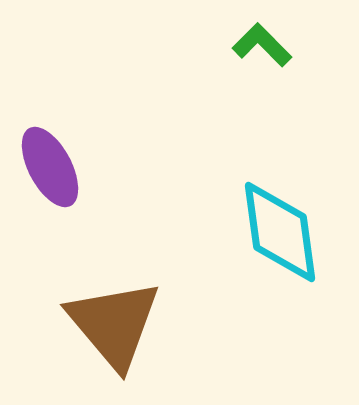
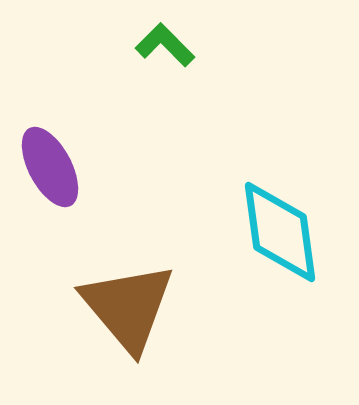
green L-shape: moved 97 px left
brown triangle: moved 14 px right, 17 px up
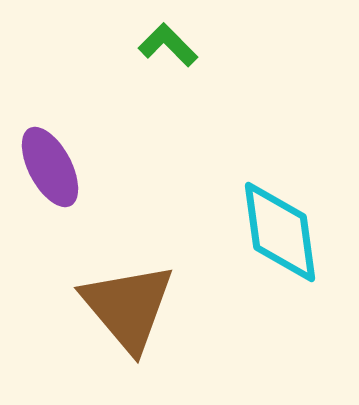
green L-shape: moved 3 px right
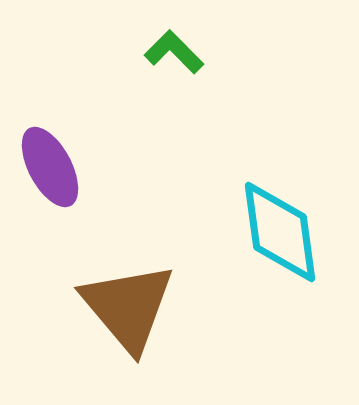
green L-shape: moved 6 px right, 7 px down
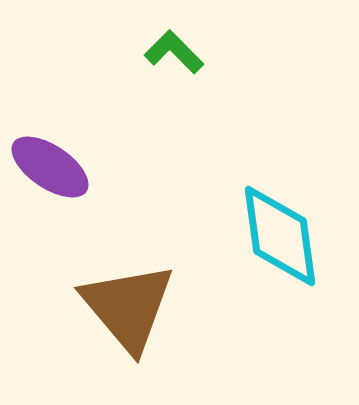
purple ellipse: rotated 28 degrees counterclockwise
cyan diamond: moved 4 px down
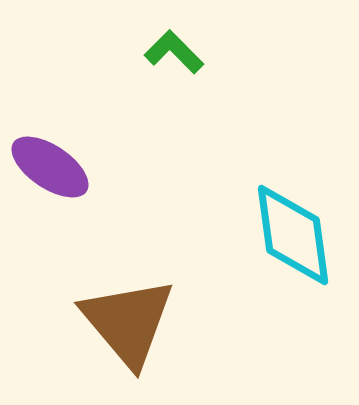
cyan diamond: moved 13 px right, 1 px up
brown triangle: moved 15 px down
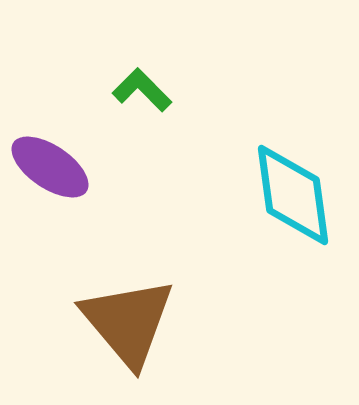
green L-shape: moved 32 px left, 38 px down
cyan diamond: moved 40 px up
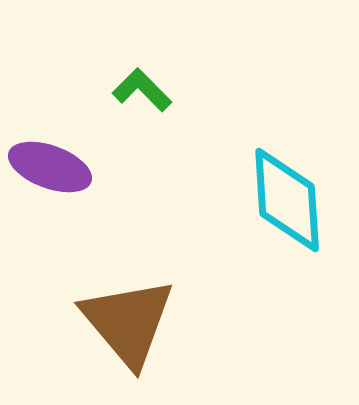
purple ellipse: rotated 14 degrees counterclockwise
cyan diamond: moved 6 px left, 5 px down; rotated 4 degrees clockwise
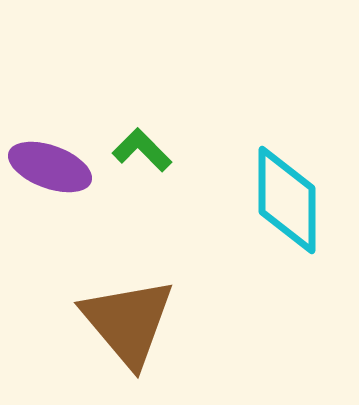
green L-shape: moved 60 px down
cyan diamond: rotated 4 degrees clockwise
